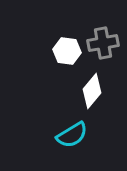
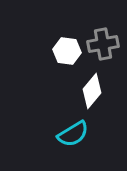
gray cross: moved 1 px down
cyan semicircle: moved 1 px right, 1 px up
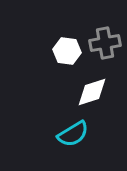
gray cross: moved 2 px right, 1 px up
white diamond: moved 1 px down; rotated 32 degrees clockwise
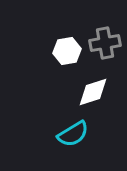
white hexagon: rotated 16 degrees counterclockwise
white diamond: moved 1 px right
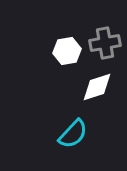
white diamond: moved 4 px right, 5 px up
cyan semicircle: rotated 16 degrees counterclockwise
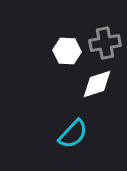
white hexagon: rotated 12 degrees clockwise
white diamond: moved 3 px up
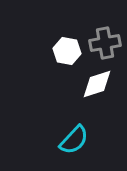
white hexagon: rotated 8 degrees clockwise
cyan semicircle: moved 1 px right, 6 px down
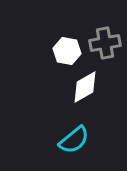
white diamond: moved 12 px left, 3 px down; rotated 12 degrees counterclockwise
cyan semicircle: rotated 8 degrees clockwise
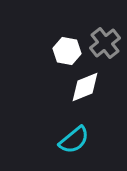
gray cross: rotated 28 degrees counterclockwise
white diamond: rotated 8 degrees clockwise
